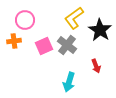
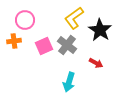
red arrow: moved 3 px up; rotated 40 degrees counterclockwise
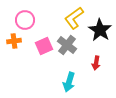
red arrow: rotated 72 degrees clockwise
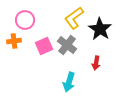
black star: moved 1 px up
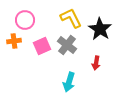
yellow L-shape: moved 3 px left; rotated 100 degrees clockwise
pink square: moved 2 px left
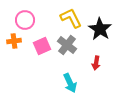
cyan arrow: moved 1 px right, 1 px down; rotated 42 degrees counterclockwise
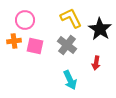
pink square: moved 7 px left; rotated 36 degrees clockwise
cyan arrow: moved 3 px up
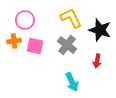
black star: moved 1 px down; rotated 15 degrees counterclockwise
red arrow: moved 1 px right, 2 px up
cyan arrow: moved 2 px right, 2 px down
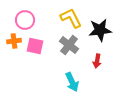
black star: rotated 25 degrees counterclockwise
gray cross: moved 2 px right
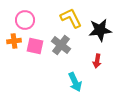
gray cross: moved 8 px left
cyan arrow: moved 3 px right
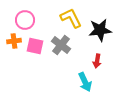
cyan arrow: moved 10 px right
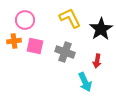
yellow L-shape: moved 1 px left
black star: moved 1 px right, 1 px up; rotated 25 degrees counterclockwise
gray cross: moved 4 px right, 7 px down; rotated 18 degrees counterclockwise
